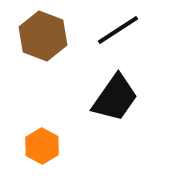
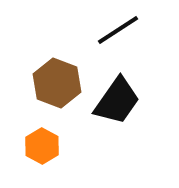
brown hexagon: moved 14 px right, 47 px down
black trapezoid: moved 2 px right, 3 px down
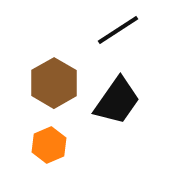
brown hexagon: moved 3 px left; rotated 9 degrees clockwise
orange hexagon: moved 7 px right, 1 px up; rotated 8 degrees clockwise
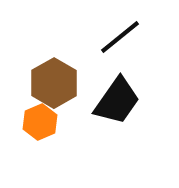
black line: moved 2 px right, 7 px down; rotated 6 degrees counterclockwise
orange hexagon: moved 9 px left, 23 px up
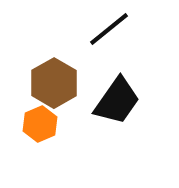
black line: moved 11 px left, 8 px up
orange hexagon: moved 2 px down
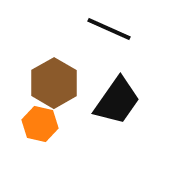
black line: rotated 63 degrees clockwise
orange hexagon: rotated 24 degrees counterclockwise
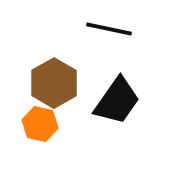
black line: rotated 12 degrees counterclockwise
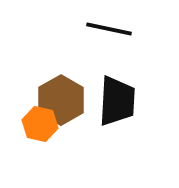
brown hexagon: moved 7 px right, 17 px down
black trapezoid: rotated 32 degrees counterclockwise
